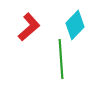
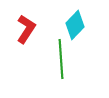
red L-shape: moved 3 px left, 2 px down; rotated 16 degrees counterclockwise
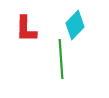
red L-shape: rotated 148 degrees clockwise
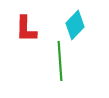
green line: moved 1 px left, 2 px down
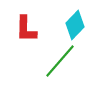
green line: rotated 45 degrees clockwise
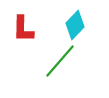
red L-shape: moved 3 px left
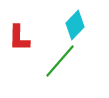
red L-shape: moved 4 px left, 9 px down
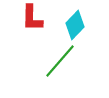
red L-shape: moved 13 px right, 20 px up
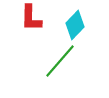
red L-shape: moved 1 px left
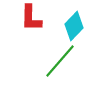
cyan diamond: moved 1 px left, 1 px down
